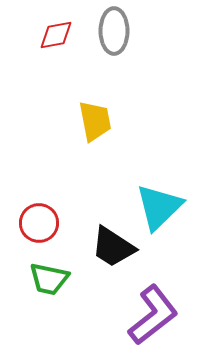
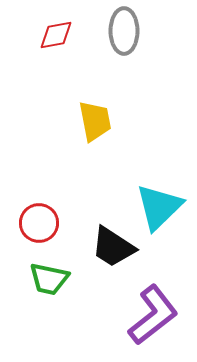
gray ellipse: moved 10 px right
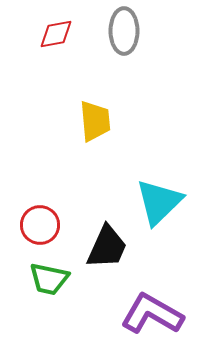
red diamond: moved 1 px up
yellow trapezoid: rotated 6 degrees clockwise
cyan triangle: moved 5 px up
red circle: moved 1 px right, 2 px down
black trapezoid: moved 6 px left; rotated 99 degrees counterclockwise
purple L-shape: moved 1 px left, 1 px up; rotated 112 degrees counterclockwise
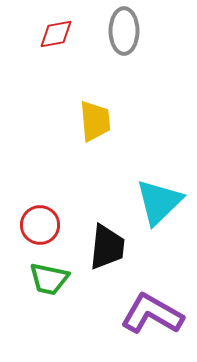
black trapezoid: rotated 18 degrees counterclockwise
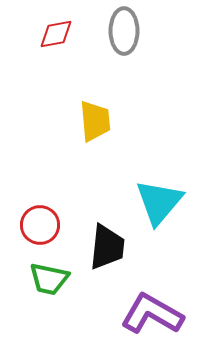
cyan triangle: rotated 6 degrees counterclockwise
